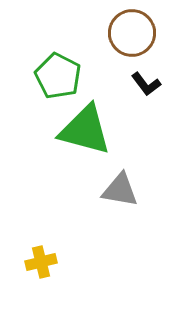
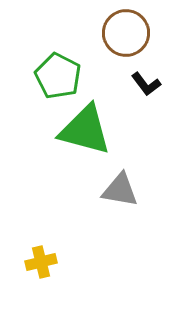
brown circle: moved 6 px left
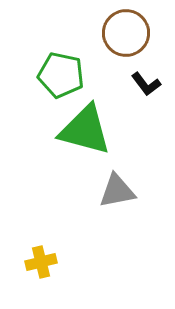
green pentagon: moved 3 px right, 1 px up; rotated 15 degrees counterclockwise
gray triangle: moved 3 px left, 1 px down; rotated 21 degrees counterclockwise
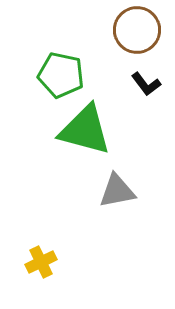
brown circle: moved 11 px right, 3 px up
yellow cross: rotated 12 degrees counterclockwise
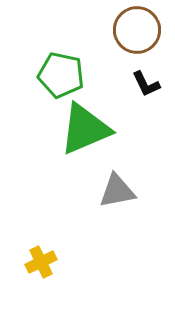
black L-shape: rotated 12 degrees clockwise
green triangle: moved 1 px up; rotated 38 degrees counterclockwise
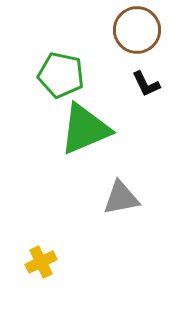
gray triangle: moved 4 px right, 7 px down
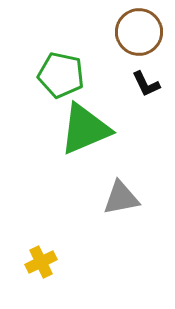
brown circle: moved 2 px right, 2 px down
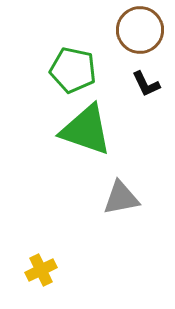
brown circle: moved 1 px right, 2 px up
green pentagon: moved 12 px right, 5 px up
green triangle: moved 1 px right, 1 px down; rotated 42 degrees clockwise
yellow cross: moved 8 px down
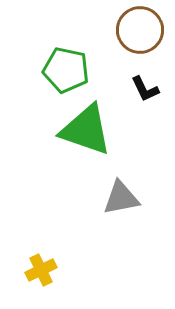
green pentagon: moved 7 px left
black L-shape: moved 1 px left, 5 px down
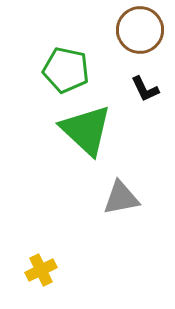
green triangle: rotated 24 degrees clockwise
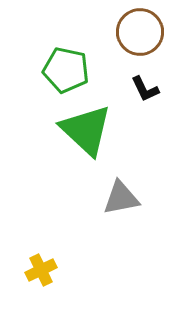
brown circle: moved 2 px down
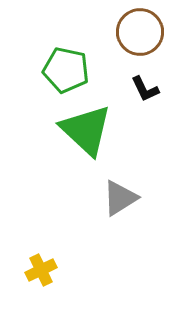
gray triangle: moved 1 px left; rotated 21 degrees counterclockwise
